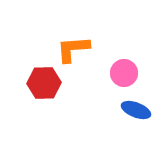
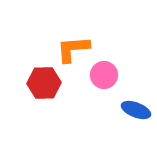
pink circle: moved 20 px left, 2 px down
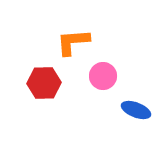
orange L-shape: moved 7 px up
pink circle: moved 1 px left, 1 px down
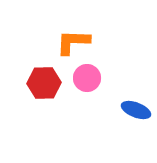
orange L-shape: rotated 6 degrees clockwise
pink circle: moved 16 px left, 2 px down
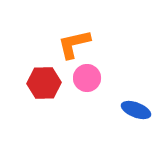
orange L-shape: moved 1 px right, 2 px down; rotated 15 degrees counterclockwise
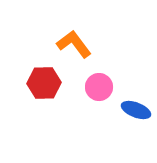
orange L-shape: rotated 66 degrees clockwise
pink circle: moved 12 px right, 9 px down
